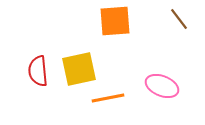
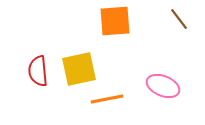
pink ellipse: moved 1 px right
orange line: moved 1 px left, 1 px down
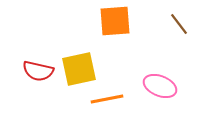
brown line: moved 5 px down
red semicircle: rotated 72 degrees counterclockwise
pink ellipse: moved 3 px left
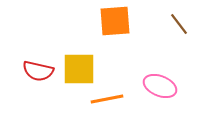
yellow square: rotated 12 degrees clockwise
